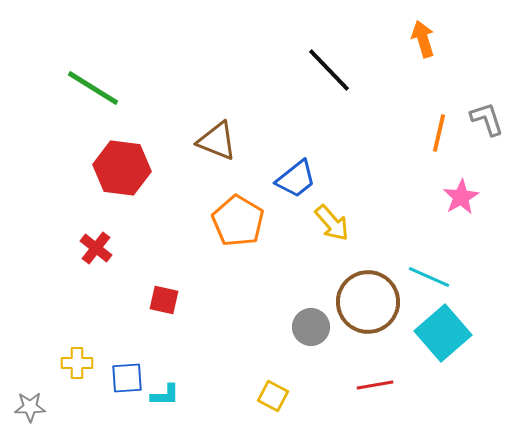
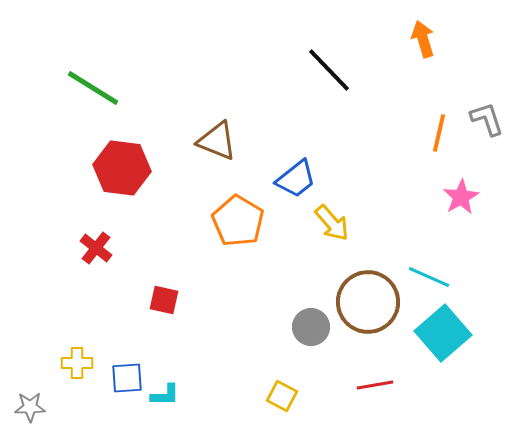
yellow square: moved 9 px right
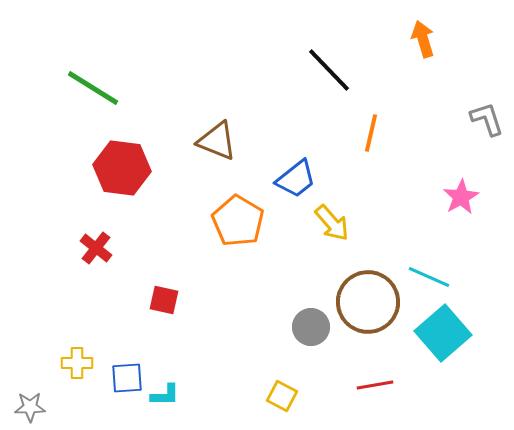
orange line: moved 68 px left
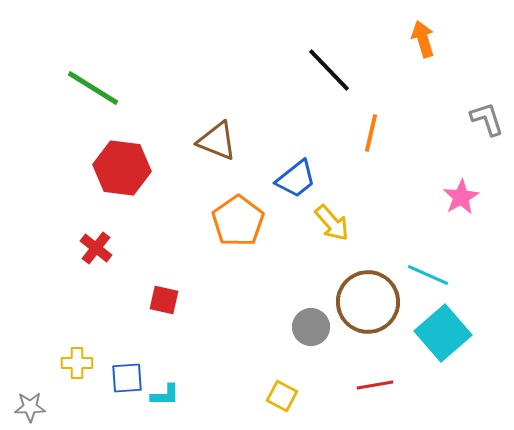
orange pentagon: rotated 6 degrees clockwise
cyan line: moved 1 px left, 2 px up
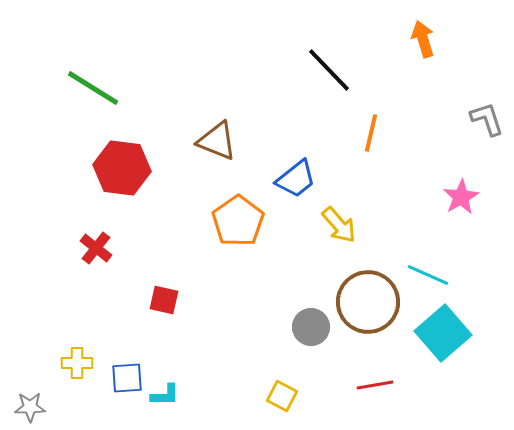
yellow arrow: moved 7 px right, 2 px down
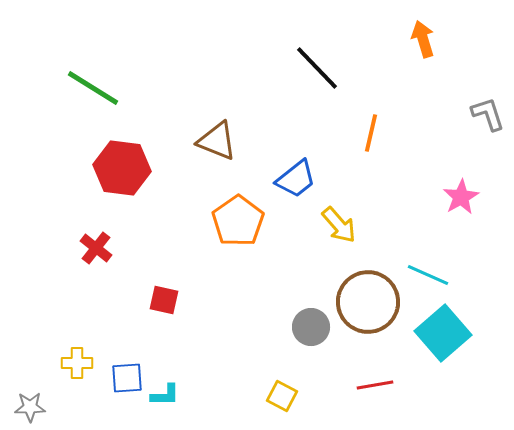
black line: moved 12 px left, 2 px up
gray L-shape: moved 1 px right, 5 px up
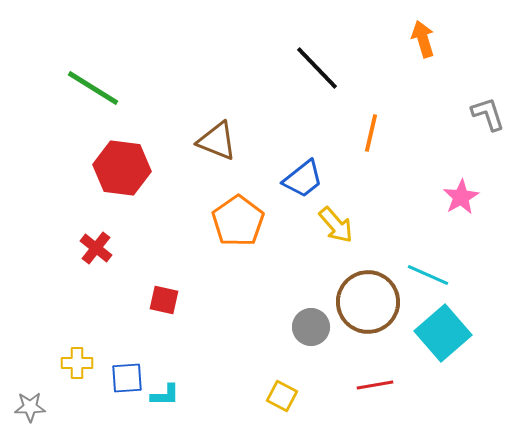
blue trapezoid: moved 7 px right
yellow arrow: moved 3 px left
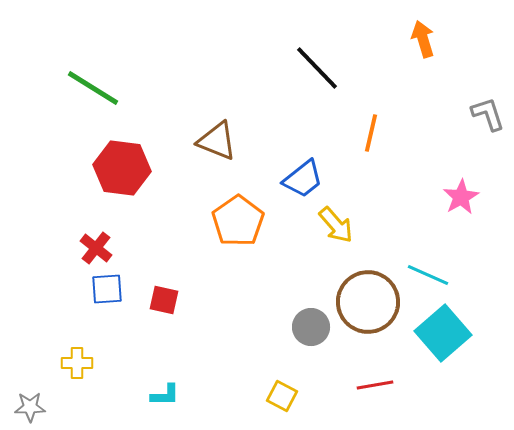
blue square: moved 20 px left, 89 px up
